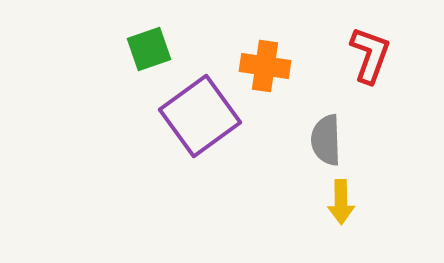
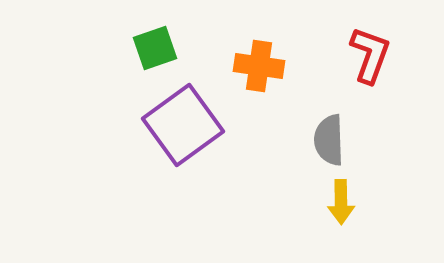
green square: moved 6 px right, 1 px up
orange cross: moved 6 px left
purple square: moved 17 px left, 9 px down
gray semicircle: moved 3 px right
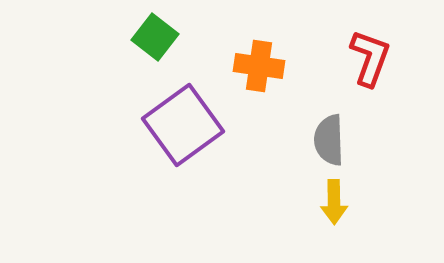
green square: moved 11 px up; rotated 33 degrees counterclockwise
red L-shape: moved 3 px down
yellow arrow: moved 7 px left
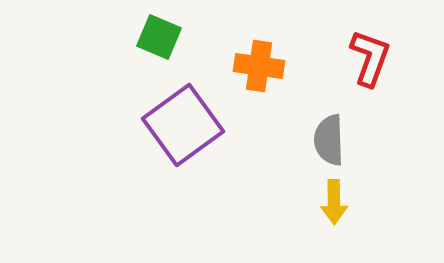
green square: moved 4 px right; rotated 15 degrees counterclockwise
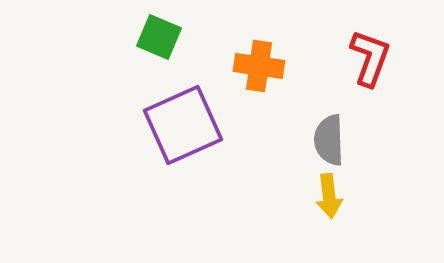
purple square: rotated 12 degrees clockwise
yellow arrow: moved 5 px left, 6 px up; rotated 6 degrees counterclockwise
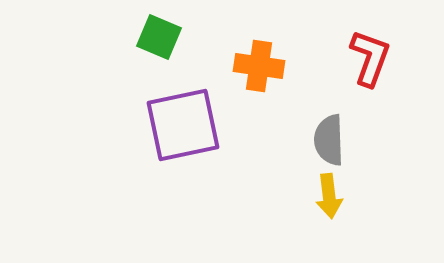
purple square: rotated 12 degrees clockwise
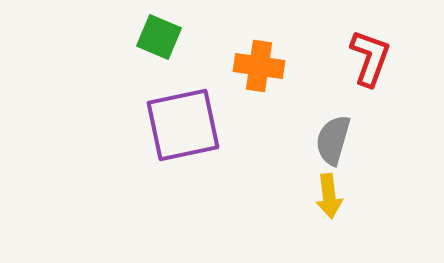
gray semicircle: moved 4 px right; rotated 18 degrees clockwise
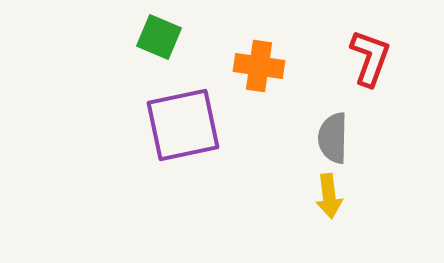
gray semicircle: moved 2 px up; rotated 15 degrees counterclockwise
